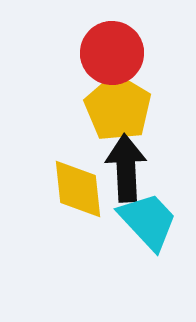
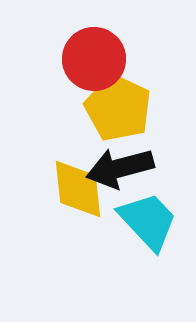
red circle: moved 18 px left, 6 px down
yellow pentagon: rotated 6 degrees counterclockwise
black arrow: moved 6 px left; rotated 102 degrees counterclockwise
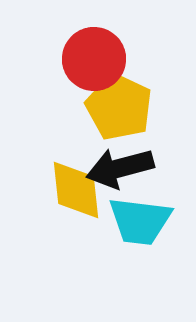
yellow pentagon: moved 1 px right, 1 px up
yellow diamond: moved 2 px left, 1 px down
cyan trapezoid: moved 8 px left; rotated 140 degrees clockwise
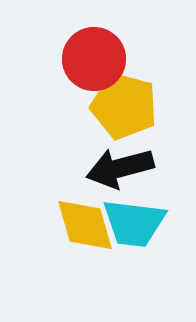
yellow pentagon: moved 5 px right, 1 px up; rotated 10 degrees counterclockwise
yellow diamond: moved 9 px right, 35 px down; rotated 10 degrees counterclockwise
cyan trapezoid: moved 6 px left, 2 px down
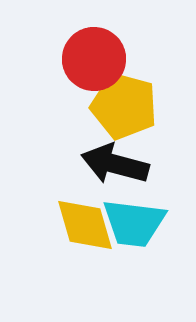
black arrow: moved 5 px left, 4 px up; rotated 30 degrees clockwise
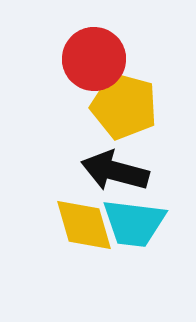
black arrow: moved 7 px down
yellow diamond: moved 1 px left
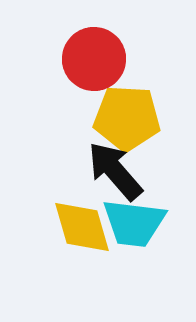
yellow pentagon: moved 3 px right, 12 px down; rotated 12 degrees counterclockwise
black arrow: rotated 34 degrees clockwise
yellow diamond: moved 2 px left, 2 px down
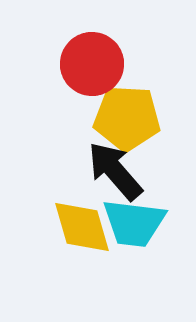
red circle: moved 2 px left, 5 px down
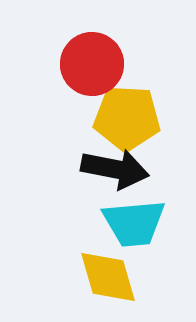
black arrow: moved 2 px up; rotated 142 degrees clockwise
cyan trapezoid: rotated 12 degrees counterclockwise
yellow diamond: moved 26 px right, 50 px down
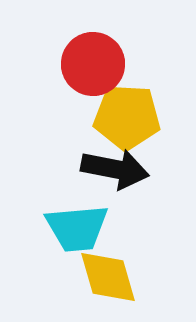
red circle: moved 1 px right
yellow pentagon: moved 1 px up
cyan trapezoid: moved 57 px left, 5 px down
